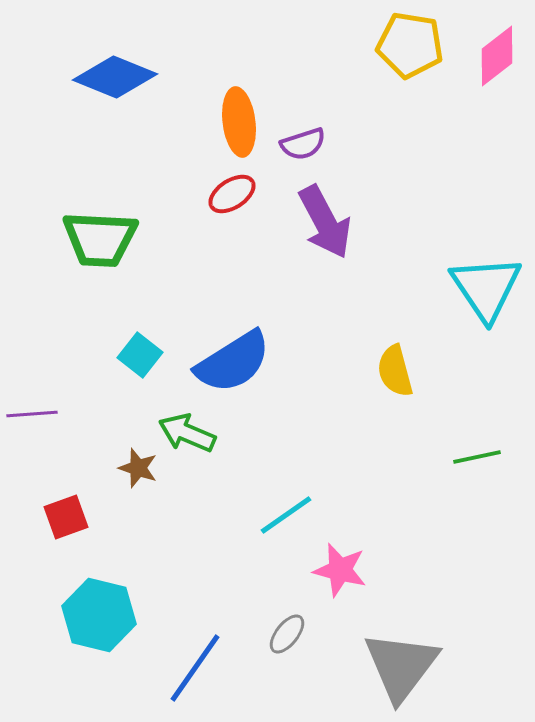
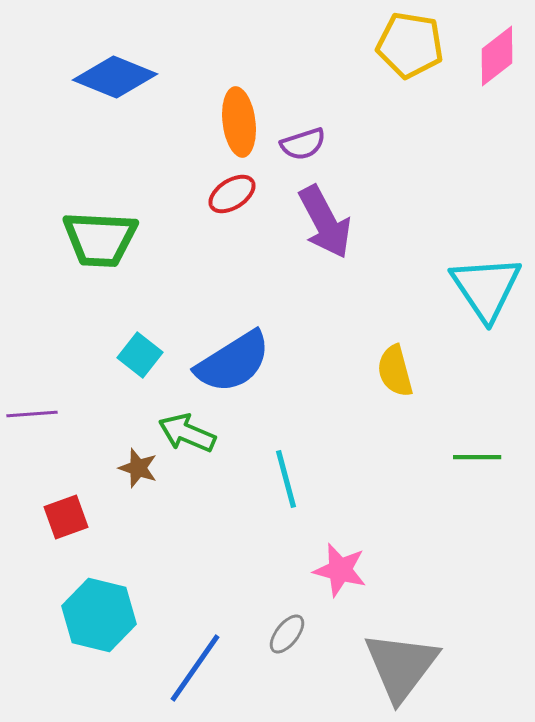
green line: rotated 12 degrees clockwise
cyan line: moved 36 px up; rotated 70 degrees counterclockwise
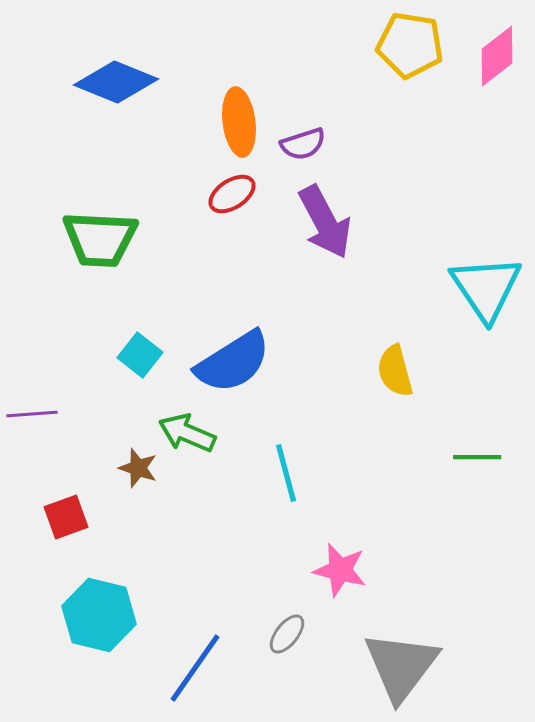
blue diamond: moved 1 px right, 5 px down
cyan line: moved 6 px up
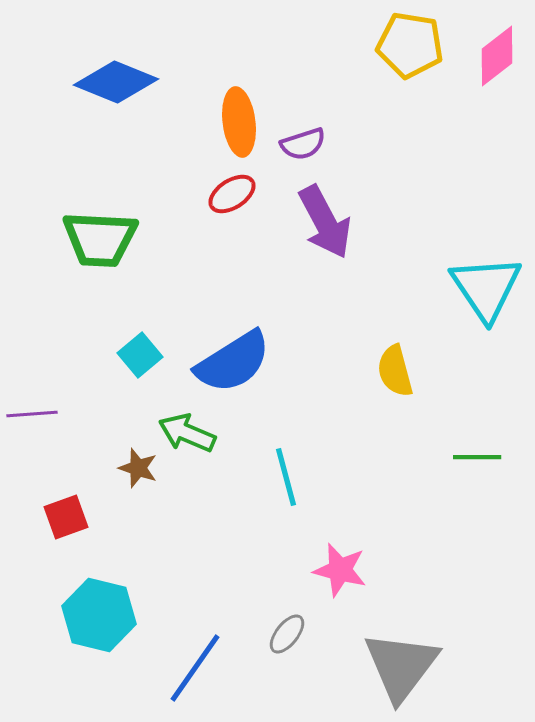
cyan square: rotated 12 degrees clockwise
cyan line: moved 4 px down
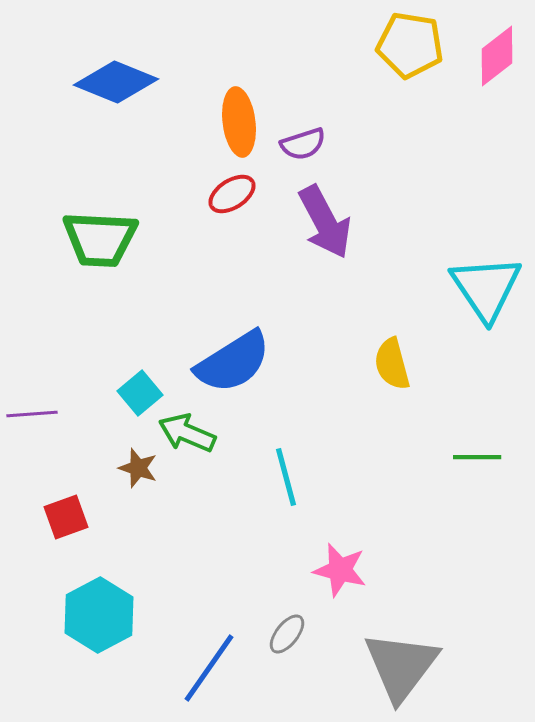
cyan square: moved 38 px down
yellow semicircle: moved 3 px left, 7 px up
cyan hexagon: rotated 18 degrees clockwise
blue line: moved 14 px right
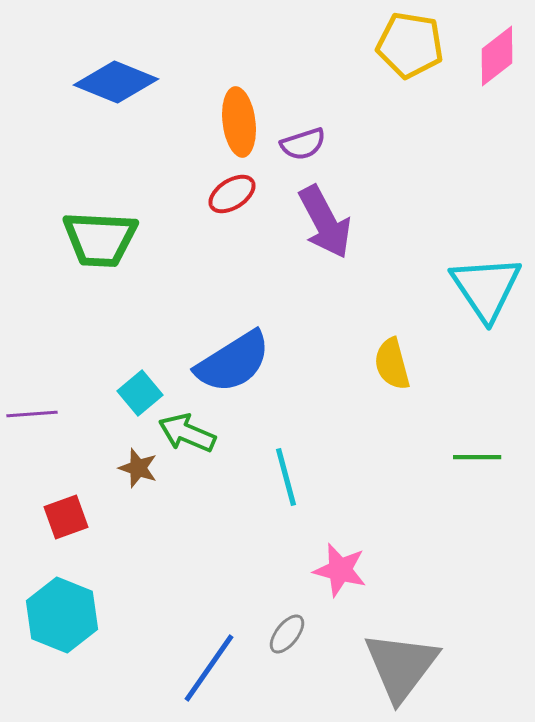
cyan hexagon: moved 37 px left; rotated 10 degrees counterclockwise
